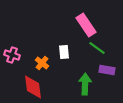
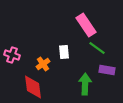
orange cross: moved 1 px right, 1 px down; rotated 16 degrees clockwise
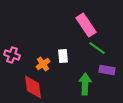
white rectangle: moved 1 px left, 4 px down
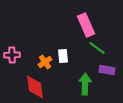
pink rectangle: rotated 10 degrees clockwise
pink cross: rotated 21 degrees counterclockwise
orange cross: moved 2 px right, 2 px up
red diamond: moved 2 px right
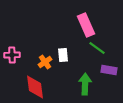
white rectangle: moved 1 px up
purple rectangle: moved 2 px right
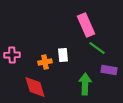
orange cross: rotated 24 degrees clockwise
red diamond: rotated 10 degrees counterclockwise
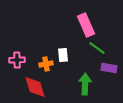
pink cross: moved 5 px right, 5 px down
orange cross: moved 1 px right, 2 px down
purple rectangle: moved 2 px up
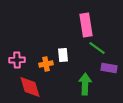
pink rectangle: rotated 15 degrees clockwise
red diamond: moved 5 px left
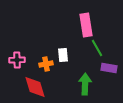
green line: rotated 24 degrees clockwise
red diamond: moved 5 px right
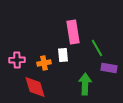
pink rectangle: moved 13 px left, 7 px down
orange cross: moved 2 px left, 1 px up
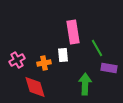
pink cross: rotated 28 degrees counterclockwise
